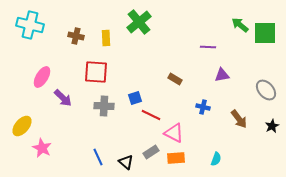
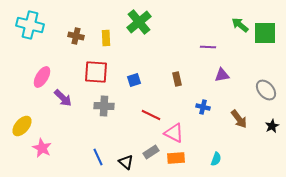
brown rectangle: moved 2 px right; rotated 48 degrees clockwise
blue square: moved 1 px left, 18 px up
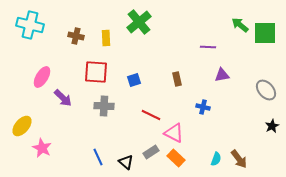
brown arrow: moved 40 px down
orange rectangle: rotated 48 degrees clockwise
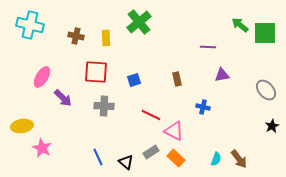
yellow ellipse: rotated 40 degrees clockwise
pink triangle: moved 2 px up
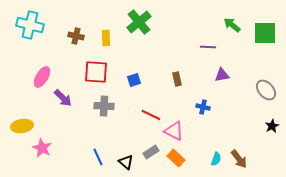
green arrow: moved 8 px left
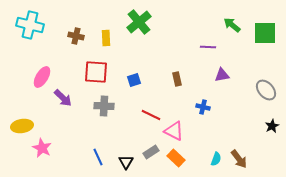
black triangle: rotated 21 degrees clockwise
